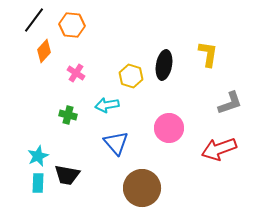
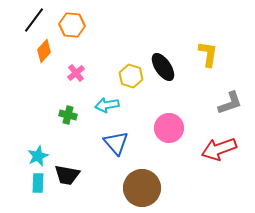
black ellipse: moved 1 px left, 2 px down; rotated 44 degrees counterclockwise
pink cross: rotated 18 degrees clockwise
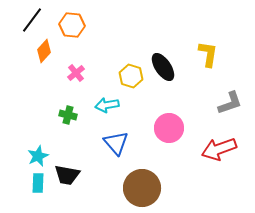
black line: moved 2 px left
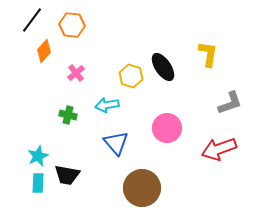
pink circle: moved 2 px left
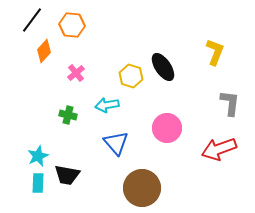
yellow L-shape: moved 7 px right, 2 px up; rotated 12 degrees clockwise
gray L-shape: rotated 64 degrees counterclockwise
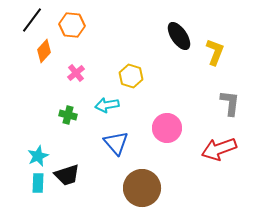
black ellipse: moved 16 px right, 31 px up
black trapezoid: rotated 28 degrees counterclockwise
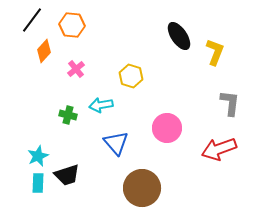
pink cross: moved 4 px up
cyan arrow: moved 6 px left
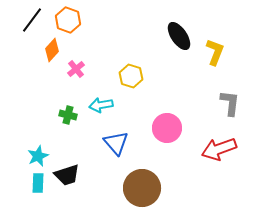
orange hexagon: moved 4 px left, 5 px up; rotated 15 degrees clockwise
orange diamond: moved 8 px right, 1 px up
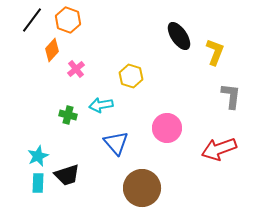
gray L-shape: moved 1 px right, 7 px up
